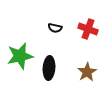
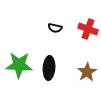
green star: moved 1 px left, 9 px down; rotated 16 degrees clockwise
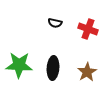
black semicircle: moved 5 px up
black ellipse: moved 4 px right
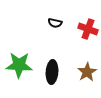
black ellipse: moved 1 px left, 4 px down
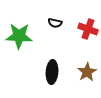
green star: moved 29 px up
